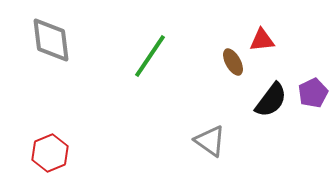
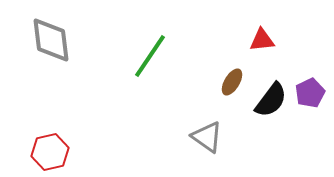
brown ellipse: moved 1 px left, 20 px down; rotated 60 degrees clockwise
purple pentagon: moved 3 px left
gray triangle: moved 3 px left, 4 px up
red hexagon: moved 1 px up; rotated 9 degrees clockwise
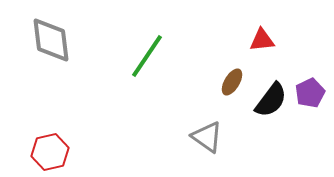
green line: moved 3 px left
